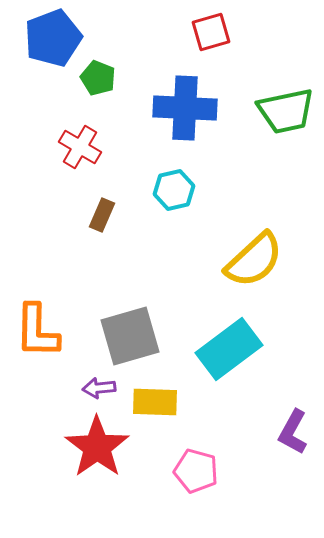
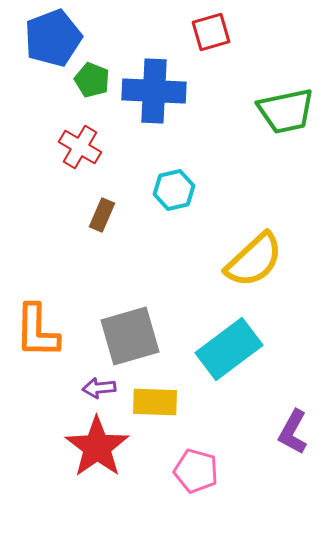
green pentagon: moved 6 px left, 2 px down
blue cross: moved 31 px left, 17 px up
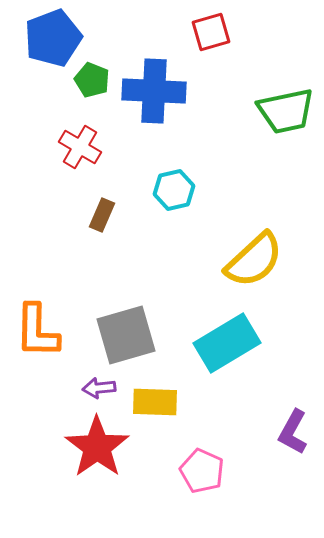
gray square: moved 4 px left, 1 px up
cyan rectangle: moved 2 px left, 6 px up; rotated 6 degrees clockwise
pink pentagon: moved 6 px right; rotated 9 degrees clockwise
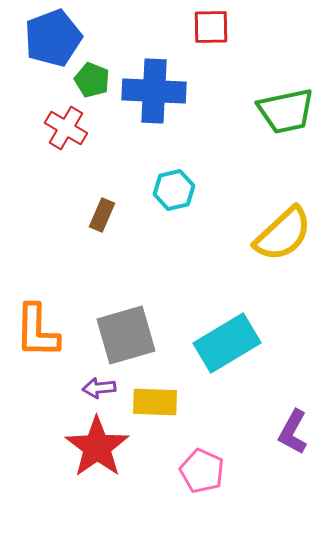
red square: moved 5 px up; rotated 15 degrees clockwise
red cross: moved 14 px left, 19 px up
yellow semicircle: moved 29 px right, 26 px up
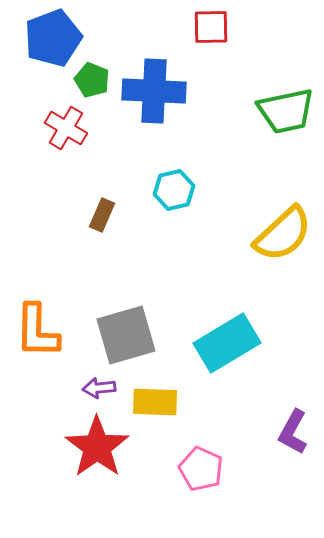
pink pentagon: moved 1 px left, 2 px up
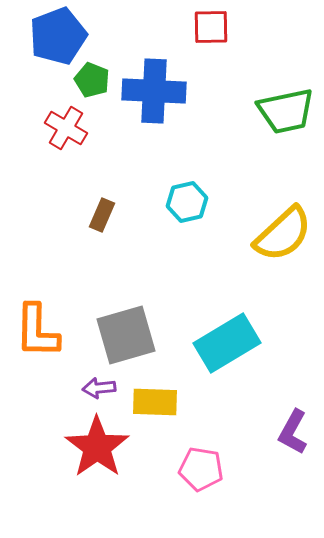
blue pentagon: moved 5 px right, 2 px up
cyan hexagon: moved 13 px right, 12 px down
pink pentagon: rotated 15 degrees counterclockwise
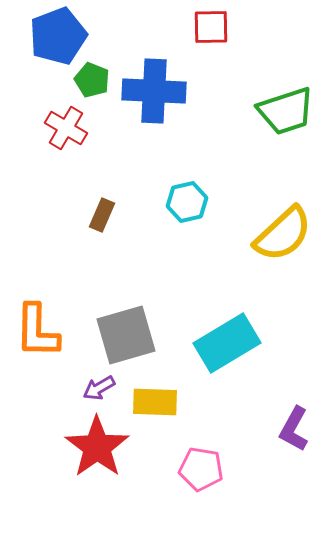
green trapezoid: rotated 6 degrees counterclockwise
purple arrow: rotated 24 degrees counterclockwise
purple L-shape: moved 1 px right, 3 px up
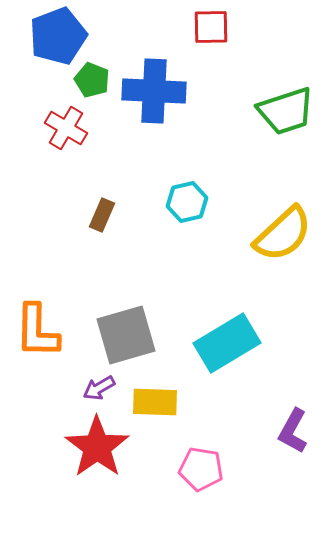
purple L-shape: moved 1 px left, 2 px down
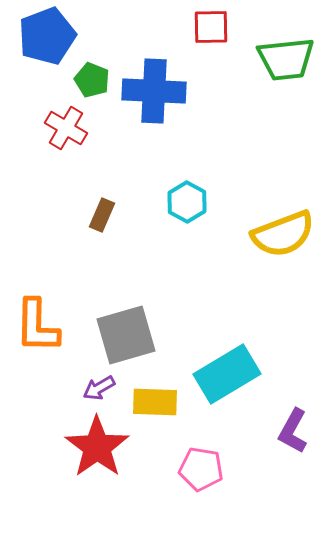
blue pentagon: moved 11 px left
green trapezoid: moved 52 px up; rotated 12 degrees clockwise
cyan hexagon: rotated 18 degrees counterclockwise
yellow semicircle: rotated 22 degrees clockwise
orange L-shape: moved 5 px up
cyan rectangle: moved 31 px down
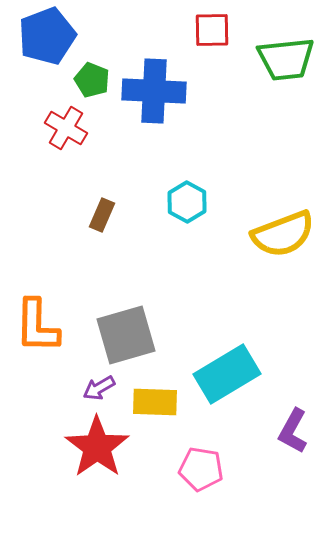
red square: moved 1 px right, 3 px down
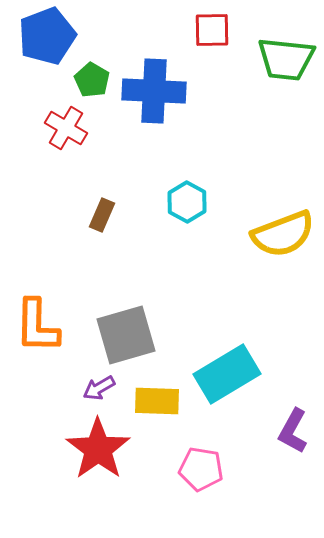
green trapezoid: rotated 12 degrees clockwise
green pentagon: rotated 8 degrees clockwise
yellow rectangle: moved 2 px right, 1 px up
red star: moved 1 px right, 2 px down
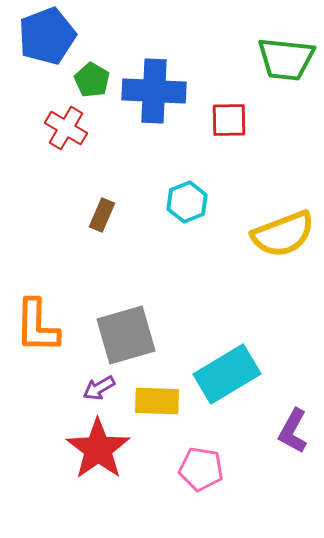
red square: moved 17 px right, 90 px down
cyan hexagon: rotated 9 degrees clockwise
